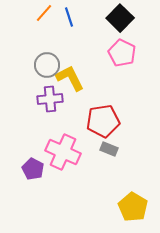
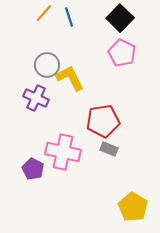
purple cross: moved 14 px left, 1 px up; rotated 30 degrees clockwise
pink cross: rotated 12 degrees counterclockwise
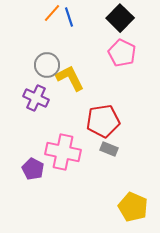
orange line: moved 8 px right
yellow pentagon: rotated 8 degrees counterclockwise
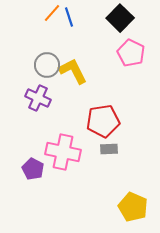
pink pentagon: moved 9 px right
yellow L-shape: moved 3 px right, 7 px up
purple cross: moved 2 px right
gray rectangle: rotated 24 degrees counterclockwise
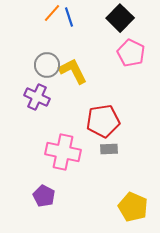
purple cross: moved 1 px left, 1 px up
purple pentagon: moved 11 px right, 27 px down
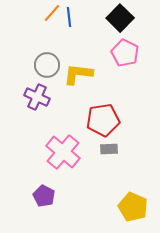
blue line: rotated 12 degrees clockwise
pink pentagon: moved 6 px left
yellow L-shape: moved 5 px right, 3 px down; rotated 56 degrees counterclockwise
red pentagon: moved 1 px up
pink cross: rotated 28 degrees clockwise
